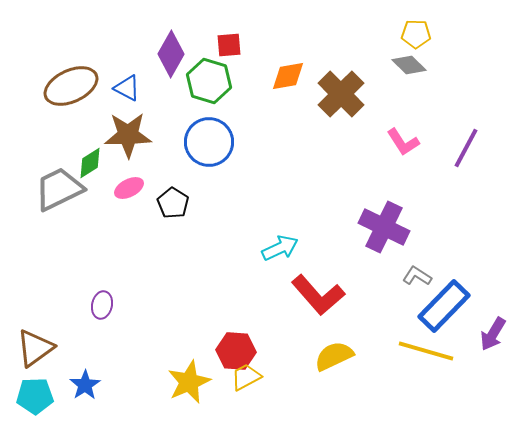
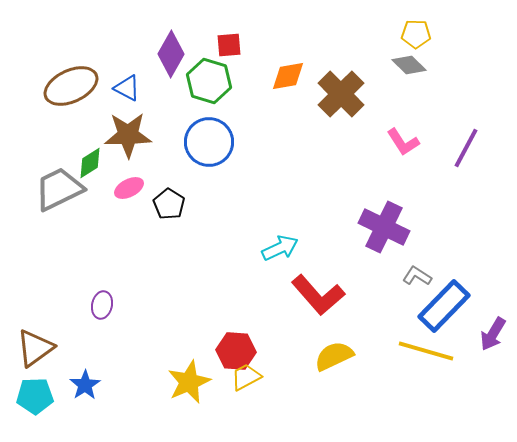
black pentagon: moved 4 px left, 1 px down
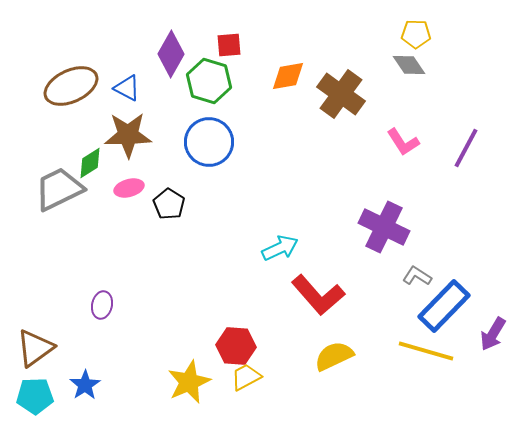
gray diamond: rotated 12 degrees clockwise
brown cross: rotated 9 degrees counterclockwise
pink ellipse: rotated 12 degrees clockwise
red hexagon: moved 5 px up
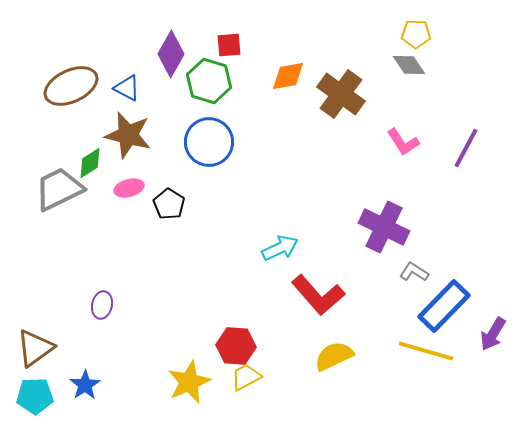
brown star: rotated 15 degrees clockwise
gray L-shape: moved 3 px left, 4 px up
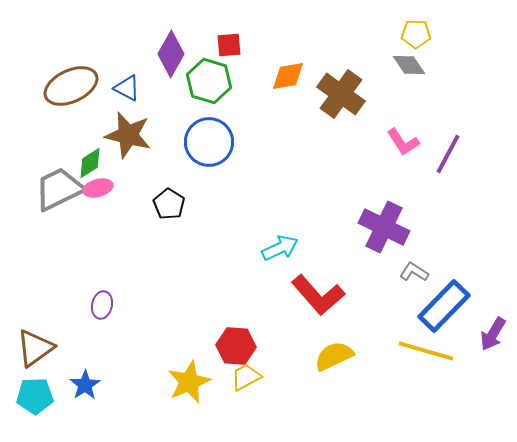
purple line: moved 18 px left, 6 px down
pink ellipse: moved 31 px left
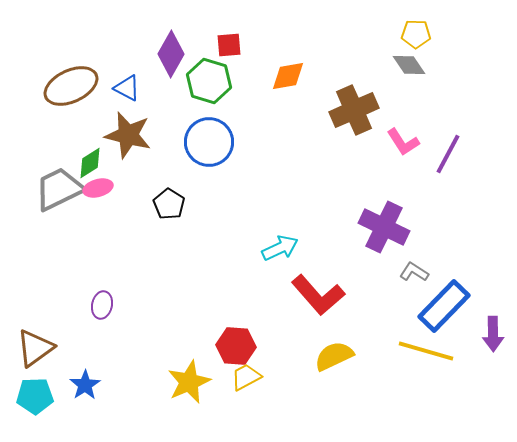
brown cross: moved 13 px right, 16 px down; rotated 30 degrees clockwise
purple arrow: rotated 32 degrees counterclockwise
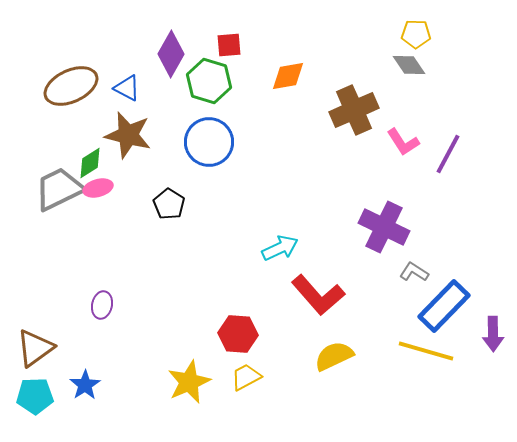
red hexagon: moved 2 px right, 12 px up
